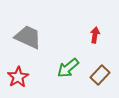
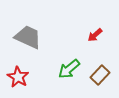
red arrow: rotated 140 degrees counterclockwise
green arrow: moved 1 px right, 1 px down
red star: rotated 10 degrees counterclockwise
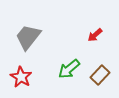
gray trapezoid: rotated 76 degrees counterclockwise
red star: moved 3 px right
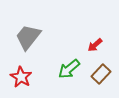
red arrow: moved 10 px down
brown rectangle: moved 1 px right, 1 px up
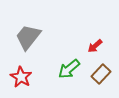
red arrow: moved 1 px down
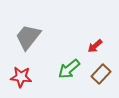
red star: rotated 25 degrees counterclockwise
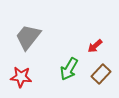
green arrow: rotated 20 degrees counterclockwise
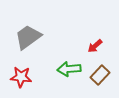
gray trapezoid: rotated 16 degrees clockwise
green arrow: rotated 55 degrees clockwise
brown rectangle: moved 1 px left, 1 px down
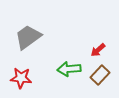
red arrow: moved 3 px right, 4 px down
red star: moved 1 px down
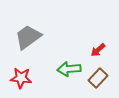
brown rectangle: moved 2 px left, 3 px down
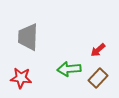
gray trapezoid: rotated 52 degrees counterclockwise
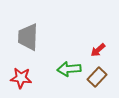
brown rectangle: moved 1 px left, 1 px up
